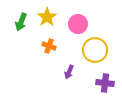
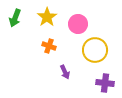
green arrow: moved 6 px left, 4 px up
purple arrow: moved 4 px left; rotated 48 degrees counterclockwise
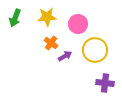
yellow star: rotated 30 degrees clockwise
orange cross: moved 2 px right, 3 px up; rotated 16 degrees clockwise
purple arrow: moved 16 px up; rotated 96 degrees counterclockwise
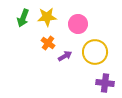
green arrow: moved 8 px right
orange cross: moved 3 px left
yellow circle: moved 2 px down
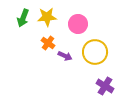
purple arrow: rotated 56 degrees clockwise
purple cross: moved 3 px down; rotated 24 degrees clockwise
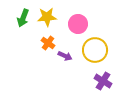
yellow circle: moved 2 px up
purple cross: moved 2 px left, 5 px up
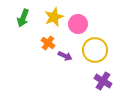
yellow star: moved 7 px right; rotated 18 degrees counterclockwise
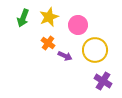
yellow star: moved 5 px left
pink circle: moved 1 px down
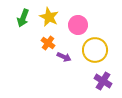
yellow star: rotated 24 degrees counterclockwise
purple arrow: moved 1 px left, 1 px down
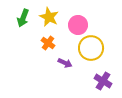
yellow circle: moved 4 px left, 2 px up
purple arrow: moved 1 px right, 6 px down
